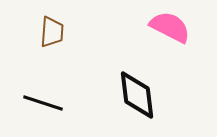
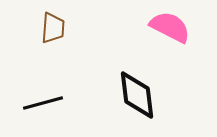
brown trapezoid: moved 1 px right, 4 px up
black line: rotated 33 degrees counterclockwise
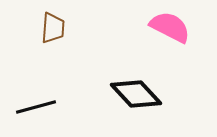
black diamond: moved 1 px left, 1 px up; rotated 36 degrees counterclockwise
black line: moved 7 px left, 4 px down
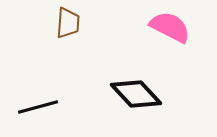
brown trapezoid: moved 15 px right, 5 px up
black line: moved 2 px right
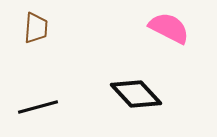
brown trapezoid: moved 32 px left, 5 px down
pink semicircle: moved 1 px left, 1 px down
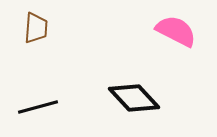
pink semicircle: moved 7 px right, 3 px down
black diamond: moved 2 px left, 4 px down
